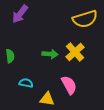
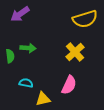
purple arrow: rotated 18 degrees clockwise
green arrow: moved 22 px left, 6 px up
pink semicircle: rotated 54 degrees clockwise
yellow triangle: moved 4 px left; rotated 21 degrees counterclockwise
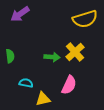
green arrow: moved 24 px right, 9 px down
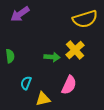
yellow cross: moved 2 px up
cyan semicircle: rotated 80 degrees counterclockwise
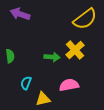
purple arrow: rotated 54 degrees clockwise
yellow semicircle: rotated 20 degrees counterclockwise
pink semicircle: rotated 126 degrees counterclockwise
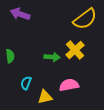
yellow triangle: moved 2 px right, 2 px up
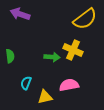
yellow cross: moved 2 px left; rotated 24 degrees counterclockwise
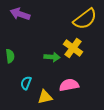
yellow cross: moved 2 px up; rotated 12 degrees clockwise
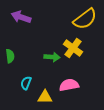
purple arrow: moved 1 px right, 3 px down
yellow triangle: rotated 14 degrees clockwise
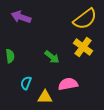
yellow cross: moved 10 px right, 1 px up
green arrow: rotated 35 degrees clockwise
pink semicircle: moved 1 px left, 1 px up
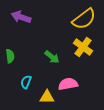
yellow semicircle: moved 1 px left
cyan semicircle: moved 1 px up
yellow triangle: moved 2 px right
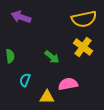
yellow semicircle: rotated 25 degrees clockwise
cyan semicircle: moved 1 px left, 2 px up
